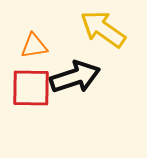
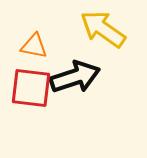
orange triangle: rotated 20 degrees clockwise
red square: rotated 6 degrees clockwise
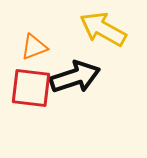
yellow arrow: rotated 6 degrees counterclockwise
orange triangle: moved 1 px down; rotated 32 degrees counterclockwise
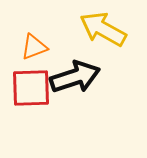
red square: rotated 9 degrees counterclockwise
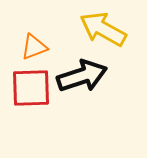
black arrow: moved 7 px right, 1 px up
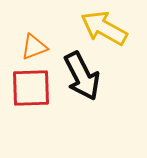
yellow arrow: moved 1 px right, 1 px up
black arrow: rotated 81 degrees clockwise
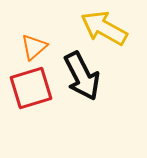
orange triangle: rotated 20 degrees counterclockwise
red square: rotated 15 degrees counterclockwise
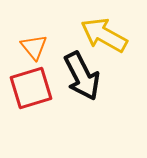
yellow arrow: moved 7 px down
orange triangle: rotated 28 degrees counterclockwise
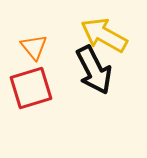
black arrow: moved 12 px right, 6 px up
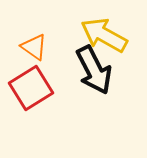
orange triangle: rotated 16 degrees counterclockwise
red square: rotated 15 degrees counterclockwise
